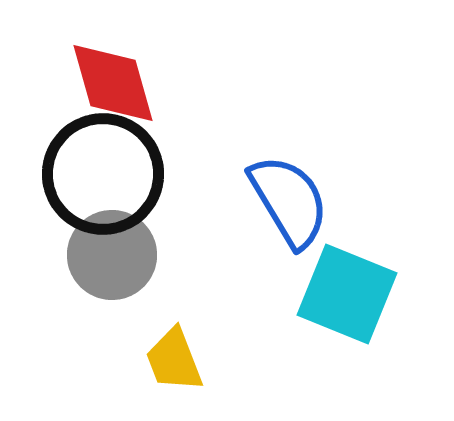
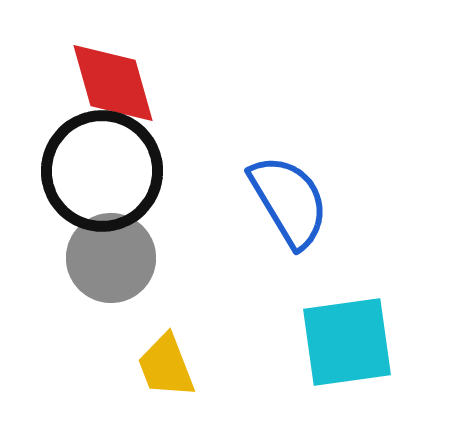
black circle: moved 1 px left, 3 px up
gray circle: moved 1 px left, 3 px down
cyan square: moved 48 px down; rotated 30 degrees counterclockwise
yellow trapezoid: moved 8 px left, 6 px down
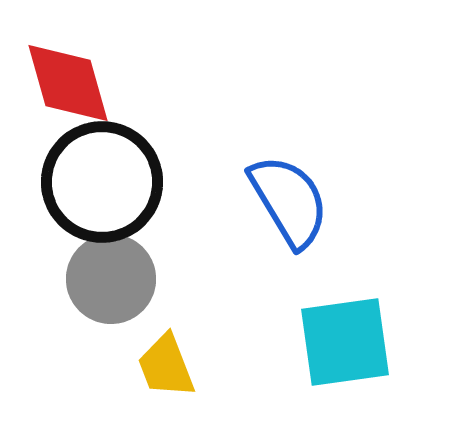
red diamond: moved 45 px left
black circle: moved 11 px down
gray circle: moved 21 px down
cyan square: moved 2 px left
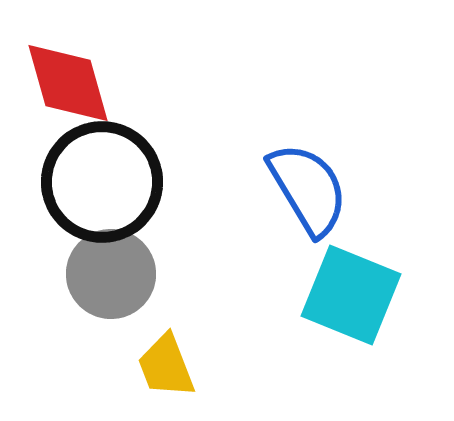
blue semicircle: moved 19 px right, 12 px up
gray circle: moved 5 px up
cyan square: moved 6 px right, 47 px up; rotated 30 degrees clockwise
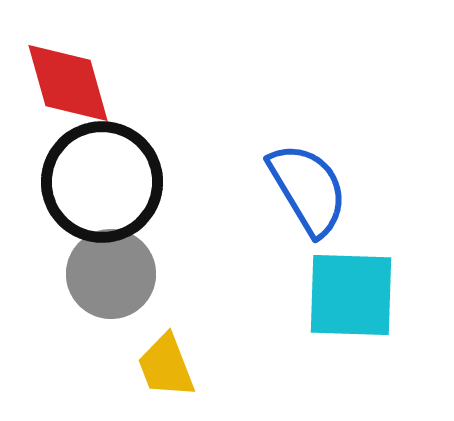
cyan square: rotated 20 degrees counterclockwise
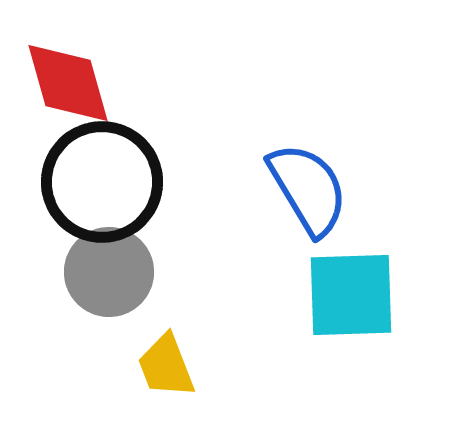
gray circle: moved 2 px left, 2 px up
cyan square: rotated 4 degrees counterclockwise
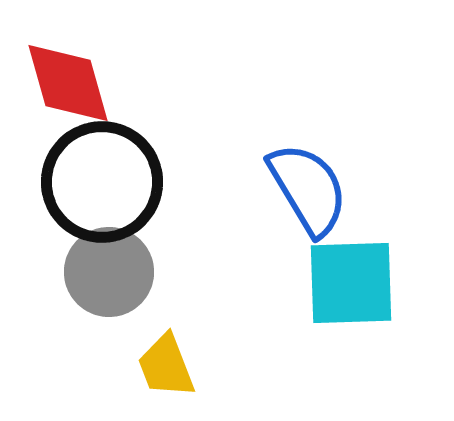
cyan square: moved 12 px up
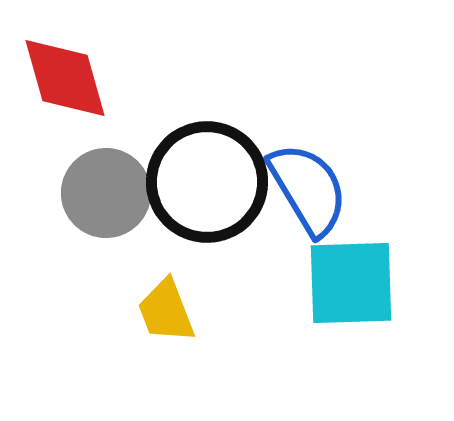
red diamond: moved 3 px left, 5 px up
black circle: moved 105 px right
gray circle: moved 3 px left, 79 px up
yellow trapezoid: moved 55 px up
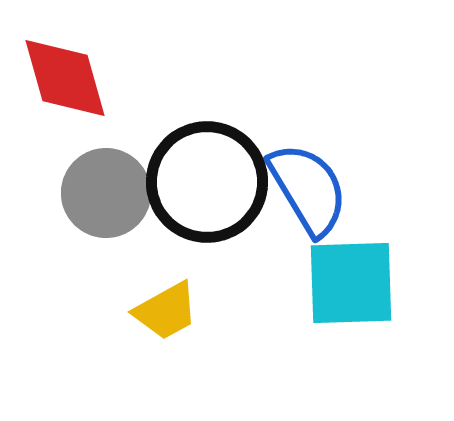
yellow trapezoid: rotated 98 degrees counterclockwise
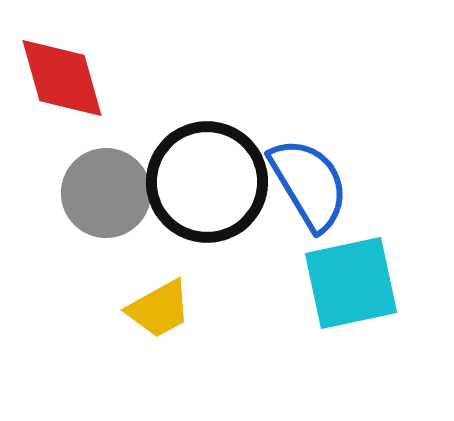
red diamond: moved 3 px left
blue semicircle: moved 1 px right, 5 px up
cyan square: rotated 10 degrees counterclockwise
yellow trapezoid: moved 7 px left, 2 px up
